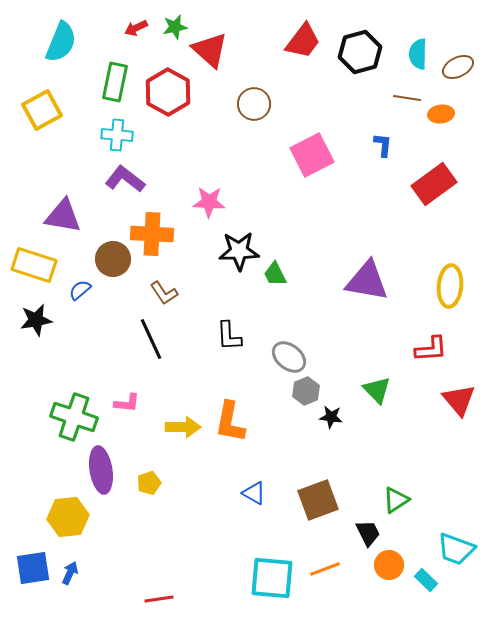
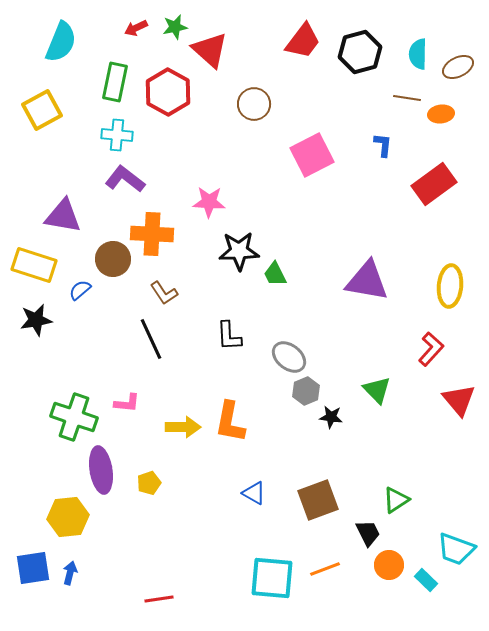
red L-shape at (431, 349): rotated 44 degrees counterclockwise
blue arrow at (70, 573): rotated 10 degrees counterclockwise
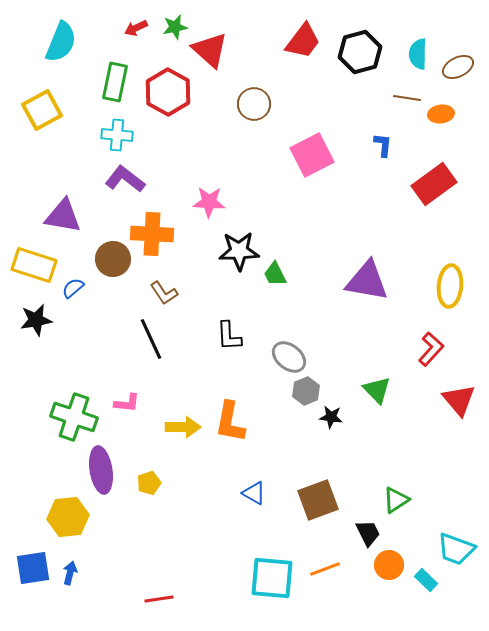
blue semicircle at (80, 290): moved 7 px left, 2 px up
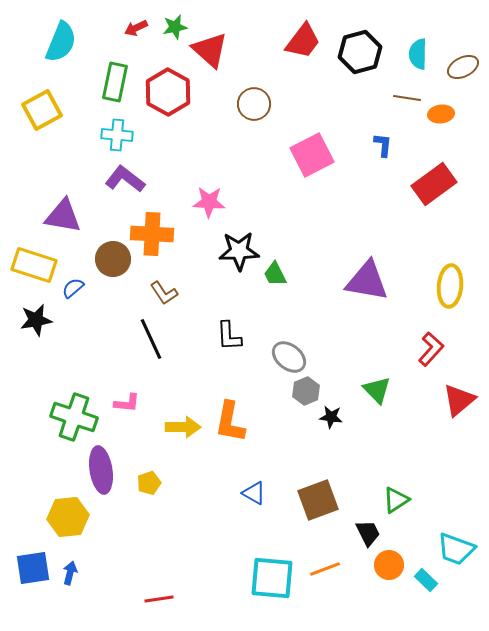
brown ellipse at (458, 67): moved 5 px right
red triangle at (459, 400): rotated 30 degrees clockwise
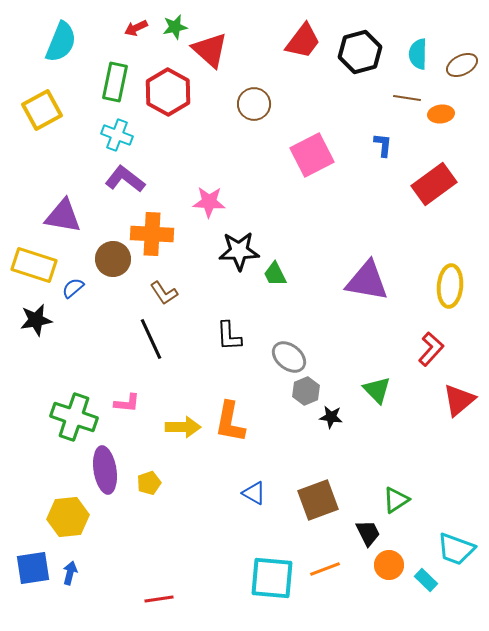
brown ellipse at (463, 67): moved 1 px left, 2 px up
cyan cross at (117, 135): rotated 16 degrees clockwise
purple ellipse at (101, 470): moved 4 px right
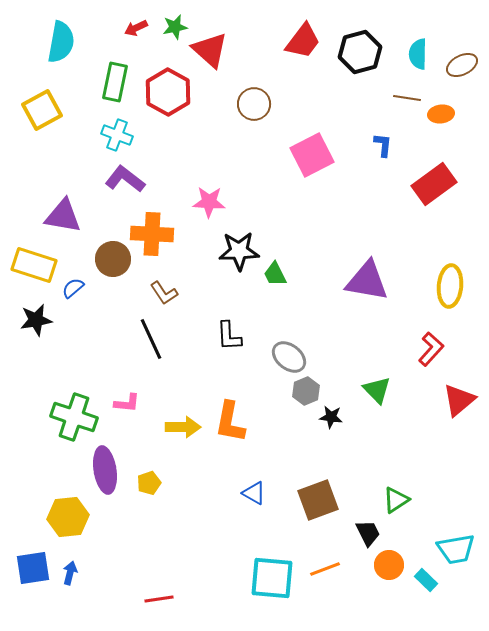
cyan semicircle at (61, 42): rotated 12 degrees counterclockwise
cyan trapezoid at (456, 549): rotated 30 degrees counterclockwise
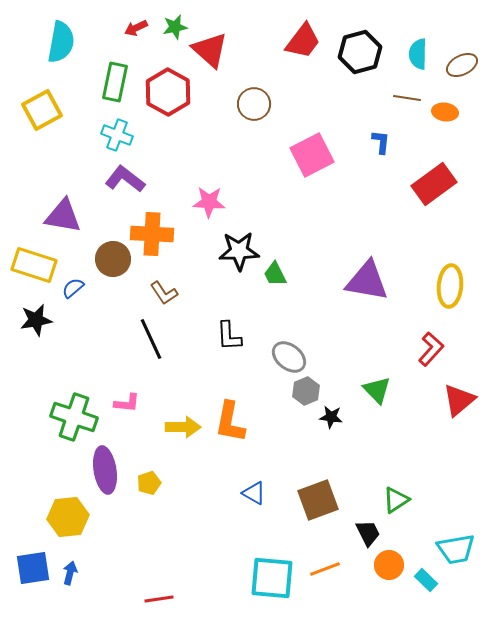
orange ellipse at (441, 114): moved 4 px right, 2 px up; rotated 15 degrees clockwise
blue L-shape at (383, 145): moved 2 px left, 3 px up
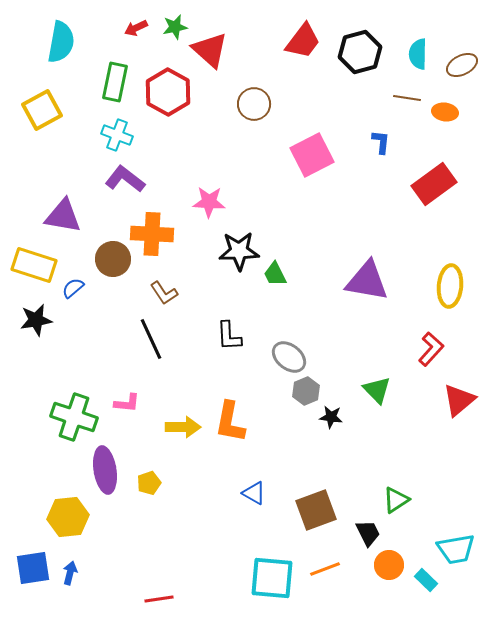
brown square at (318, 500): moved 2 px left, 10 px down
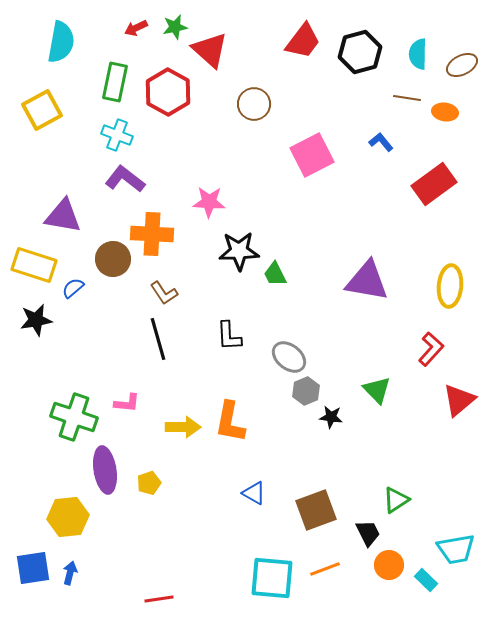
blue L-shape at (381, 142): rotated 45 degrees counterclockwise
black line at (151, 339): moved 7 px right; rotated 9 degrees clockwise
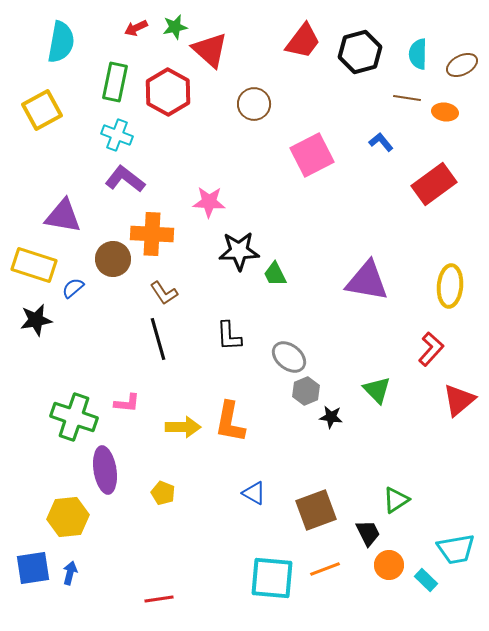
yellow pentagon at (149, 483): moved 14 px right, 10 px down; rotated 30 degrees counterclockwise
